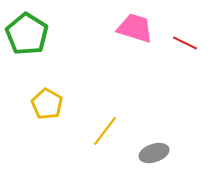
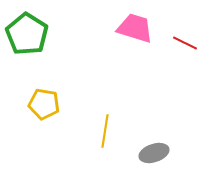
yellow pentagon: moved 3 px left; rotated 20 degrees counterclockwise
yellow line: rotated 28 degrees counterclockwise
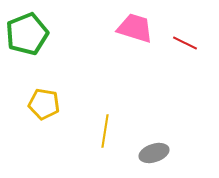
green pentagon: rotated 18 degrees clockwise
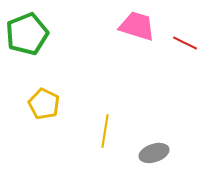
pink trapezoid: moved 2 px right, 2 px up
yellow pentagon: rotated 16 degrees clockwise
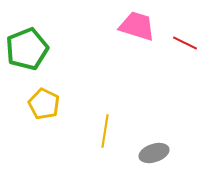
green pentagon: moved 15 px down
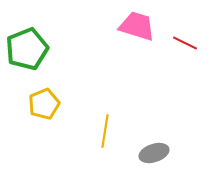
yellow pentagon: rotated 24 degrees clockwise
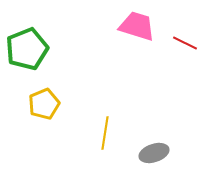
yellow line: moved 2 px down
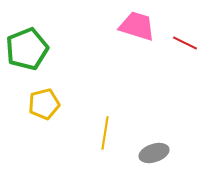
yellow pentagon: rotated 8 degrees clockwise
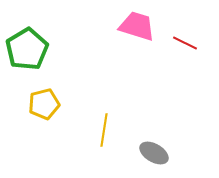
green pentagon: rotated 9 degrees counterclockwise
yellow line: moved 1 px left, 3 px up
gray ellipse: rotated 48 degrees clockwise
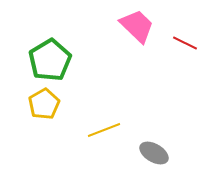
pink trapezoid: rotated 27 degrees clockwise
green pentagon: moved 23 px right, 11 px down
yellow pentagon: rotated 16 degrees counterclockwise
yellow line: rotated 60 degrees clockwise
